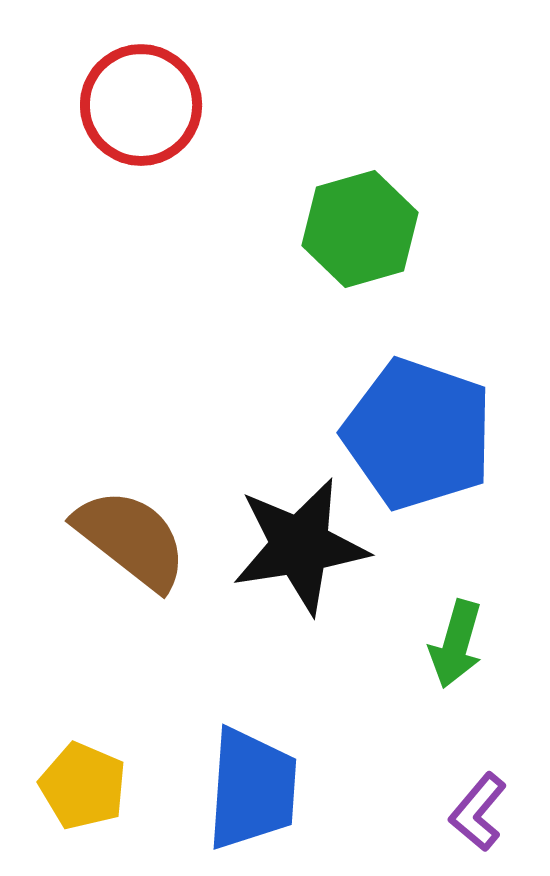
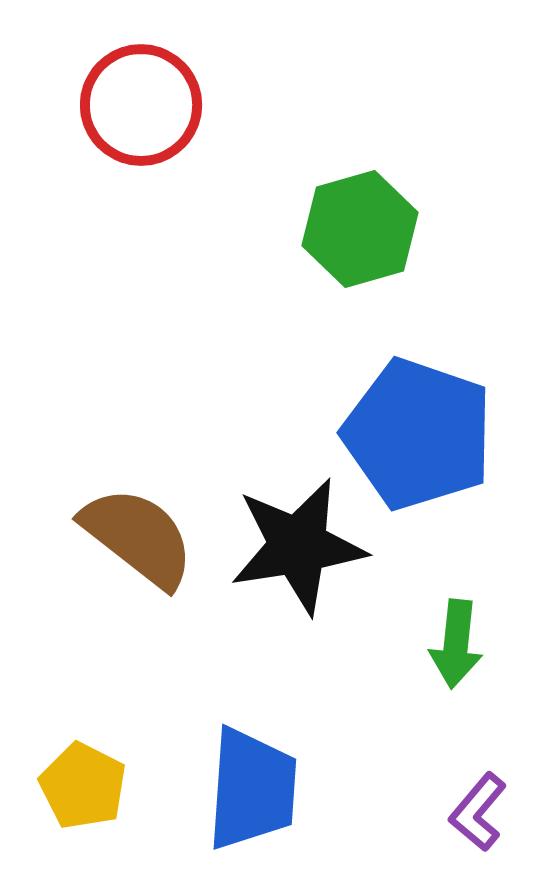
brown semicircle: moved 7 px right, 2 px up
black star: moved 2 px left
green arrow: rotated 10 degrees counterclockwise
yellow pentagon: rotated 4 degrees clockwise
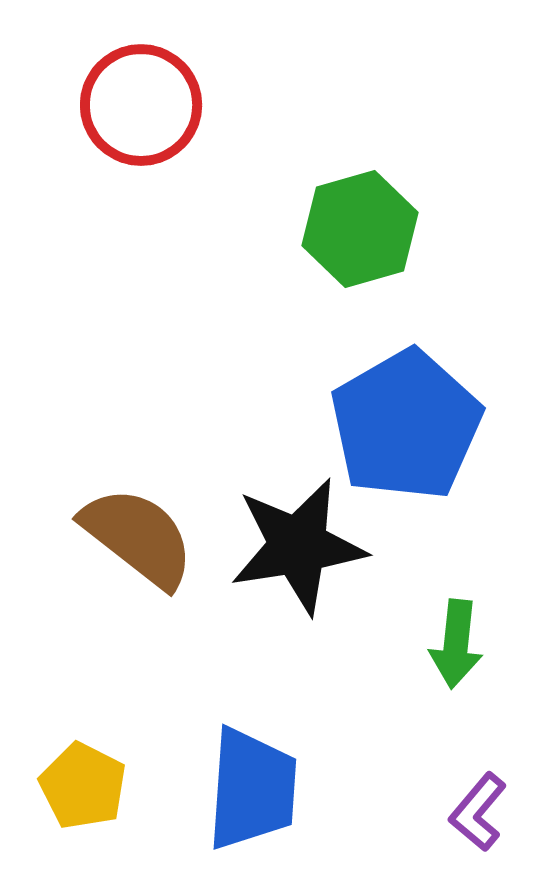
blue pentagon: moved 12 px left, 9 px up; rotated 23 degrees clockwise
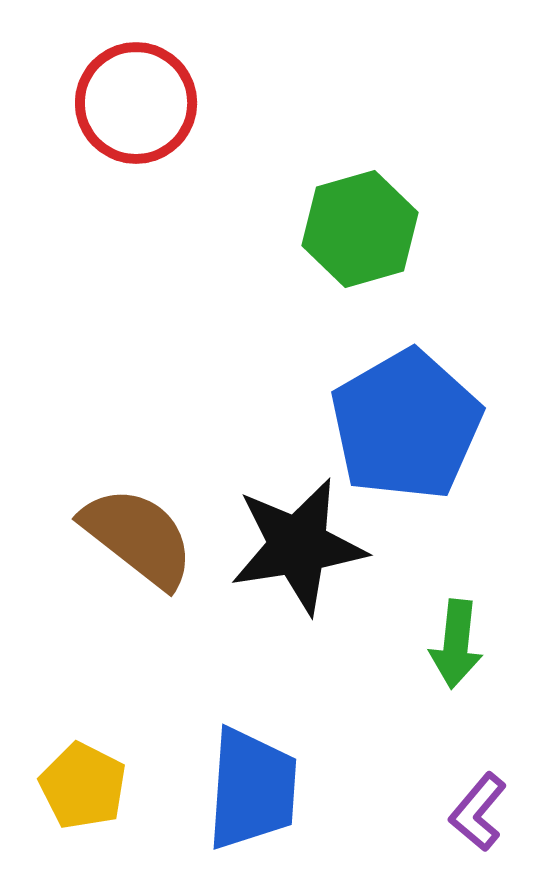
red circle: moved 5 px left, 2 px up
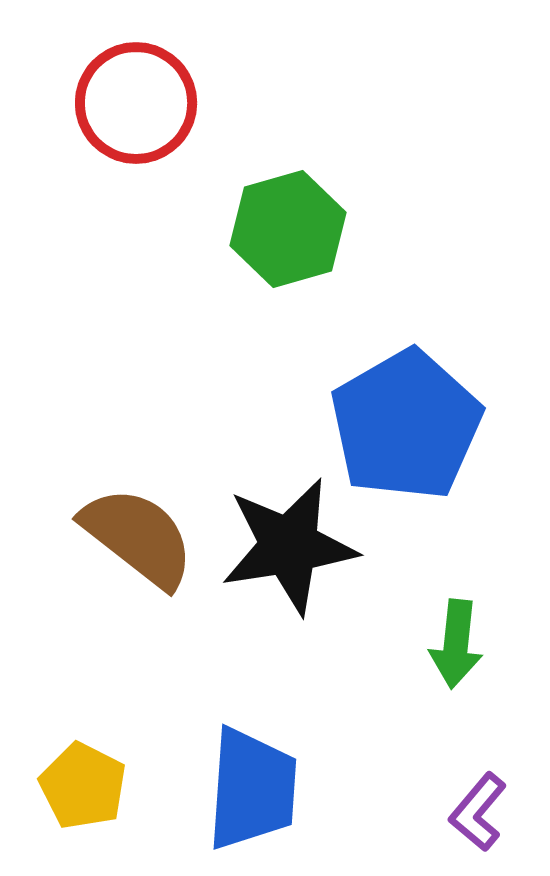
green hexagon: moved 72 px left
black star: moved 9 px left
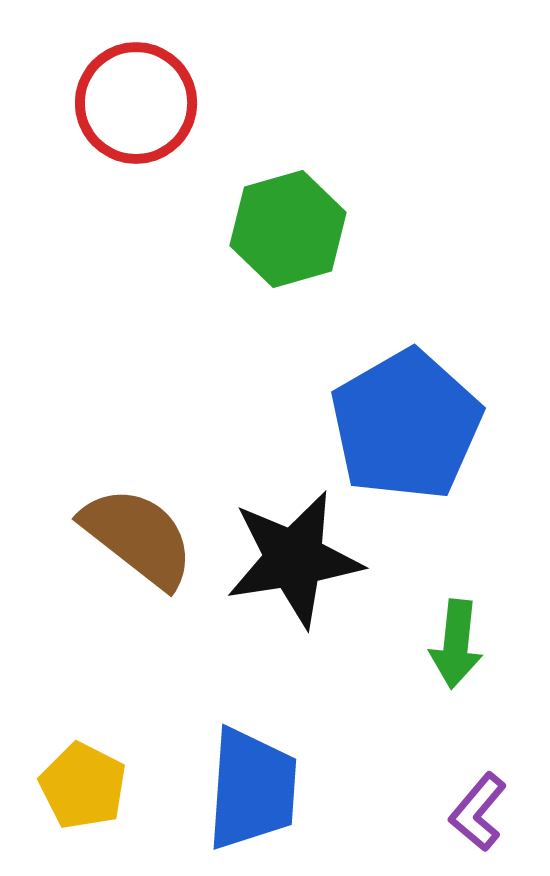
black star: moved 5 px right, 13 px down
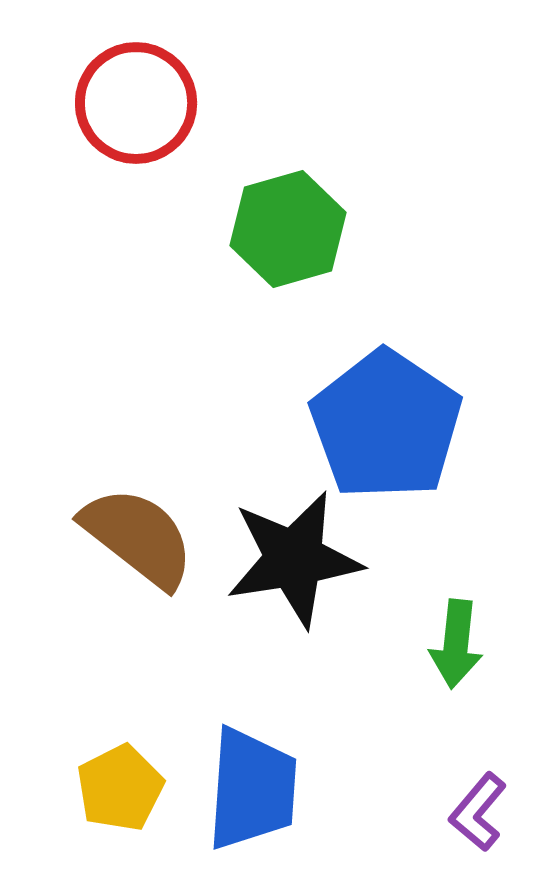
blue pentagon: moved 20 px left; rotated 8 degrees counterclockwise
yellow pentagon: moved 37 px right, 2 px down; rotated 18 degrees clockwise
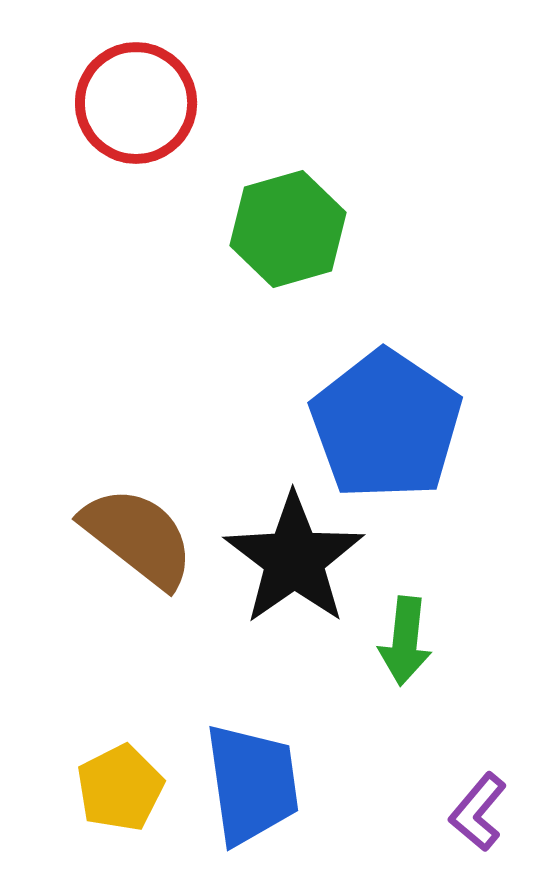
black star: rotated 26 degrees counterclockwise
green arrow: moved 51 px left, 3 px up
blue trapezoid: moved 5 px up; rotated 12 degrees counterclockwise
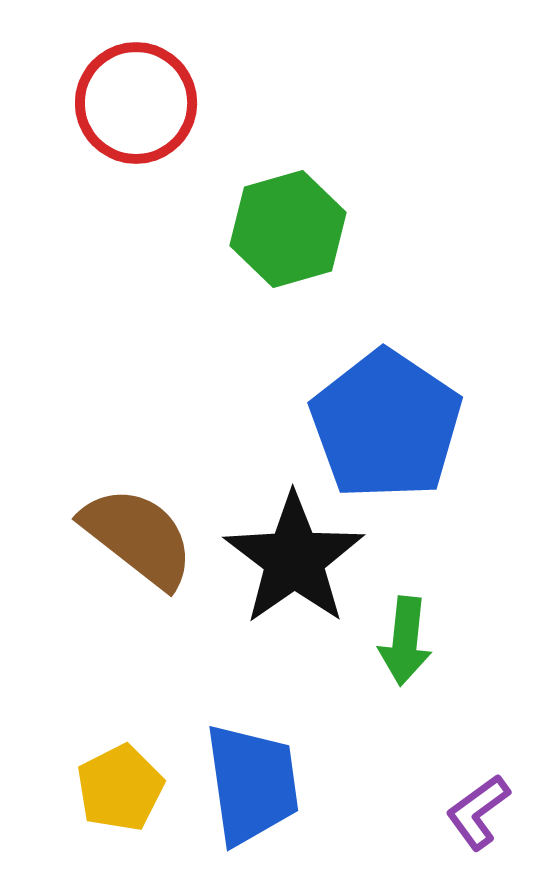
purple L-shape: rotated 14 degrees clockwise
